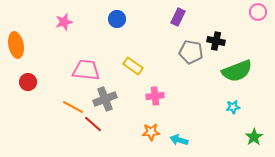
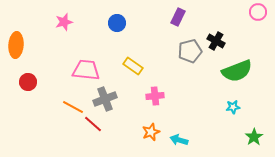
blue circle: moved 4 px down
black cross: rotated 18 degrees clockwise
orange ellipse: rotated 15 degrees clockwise
gray pentagon: moved 1 px left, 1 px up; rotated 25 degrees counterclockwise
orange star: rotated 18 degrees counterclockwise
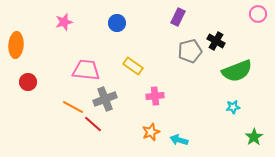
pink circle: moved 2 px down
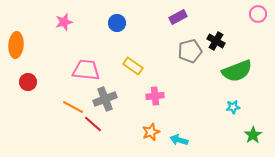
purple rectangle: rotated 36 degrees clockwise
green star: moved 1 px left, 2 px up
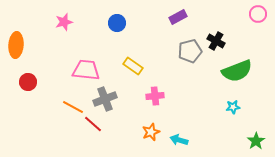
green star: moved 3 px right, 6 px down
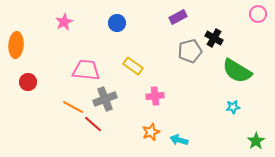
pink star: rotated 12 degrees counterclockwise
black cross: moved 2 px left, 3 px up
green semicircle: rotated 52 degrees clockwise
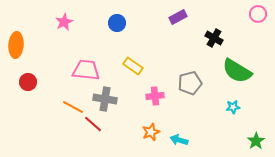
gray pentagon: moved 32 px down
gray cross: rotated 30 degrees clockwise
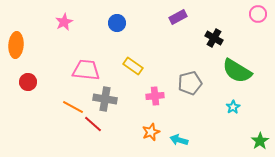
cyan star: rotated 24 degrees counterclockwise
green star: moved 4 px right
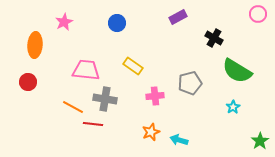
orange ellipse: moved 19 px right
red line: rotated 36 degrees counterclockwise
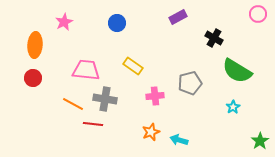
red circle: moved 5 px right, 4 px up
orange line: moved 3 px up
